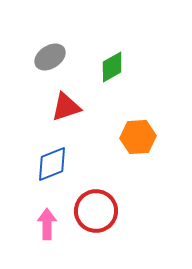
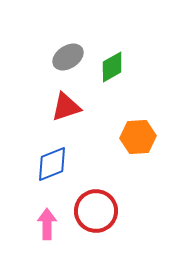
gray ellipse: moved 18 px right
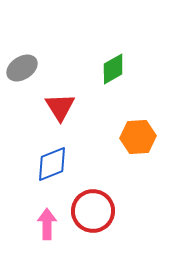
gray ellipse: moved 46 px left, 11 px down
green diamond: moved 1 px right, 2 px down
red triangle: moved 6 px left; rotated 44 degrees counterclockwise
red circle: moved 3 px left
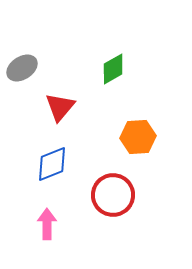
red triangle: rotated 12 degrees clockwise
red circle: moved 20 px right, 16 px up
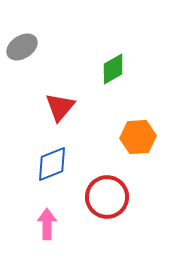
gray ellipse: moved 21 px up
red circle: moved 6 px left, 2 px down
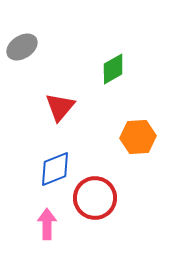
blue diamond: moved 3 px right, 5 px down
red circle: moved 12 px left, 1 px down
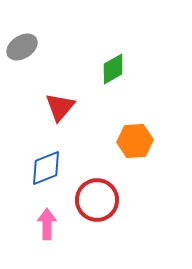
orange hexagon: moved 3 px left, 4 px down
blue diamond: moved 9 px left, 1 px up
red circle: moved 2 px right, 2 px down
